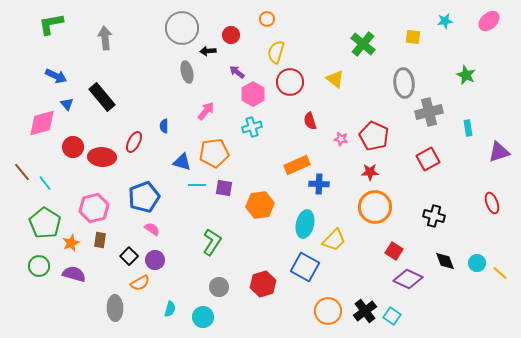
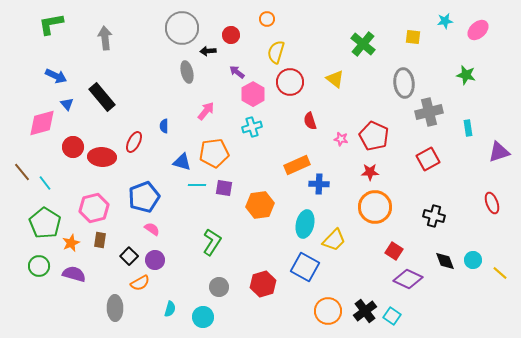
pink ellipse at (489, 21): moved 11 px left, 9 px down
green star at (466, 75): rotated 12 degrees counterclockwise
cyan circle at (477, 263): moved 4 px left, 3 px up
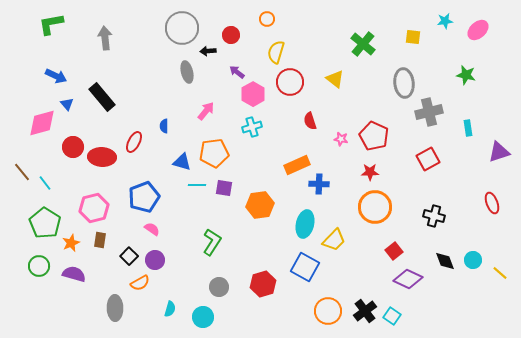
red square at (394, 251): rotated 18 degrees clockwise
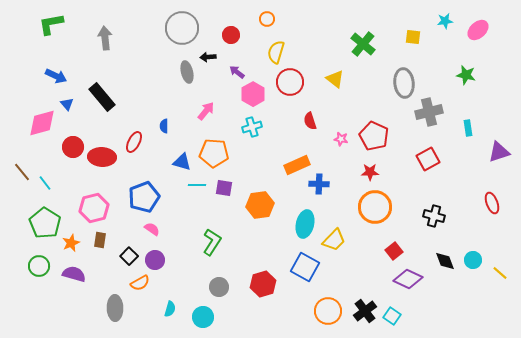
black arrow at (208, 51): moved 6 px down
orange pentagon at (214, 153): rotated 12 degrees clockwise
